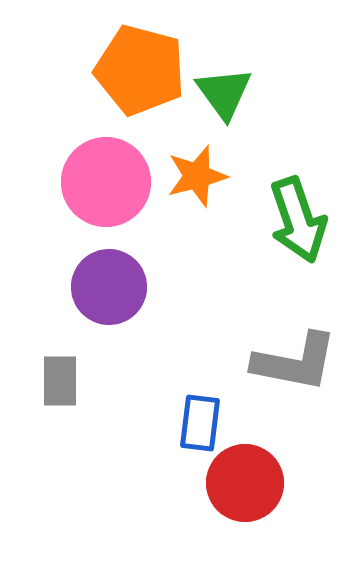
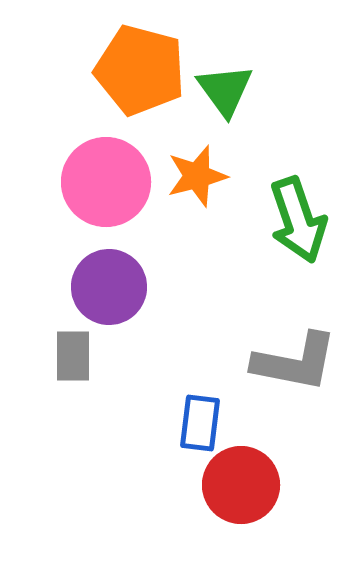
green triangle: moved 1 px right, 3 px up
gray rectangle: moved 13 px right, 25 px up
red circle: moved 4 px left, 2 px down
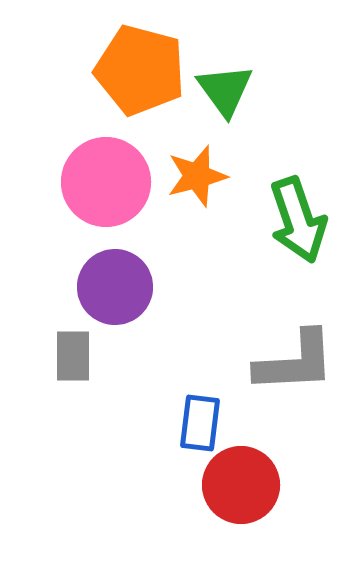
purple circle: moved 6 px right
gray L-shape: rotated 14 degrees counterclockwise
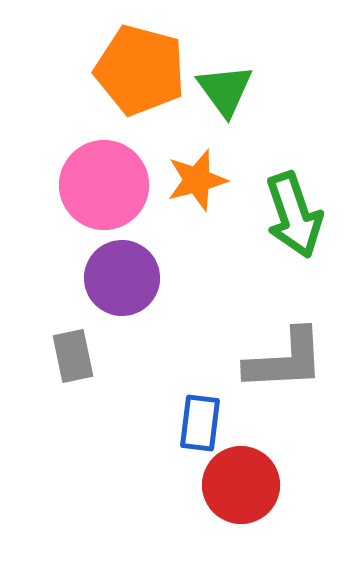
orange star: moved 4 px down
pink circle: moved 2 px left, 3 px down
green arrow: moved 4 px left, 5 px up
purple circle: moved 7 px right, 9 px up
gray rectangle: rotated 12 degrees counterclockwise
gray L-shape: moved 10 px left, 2 px up
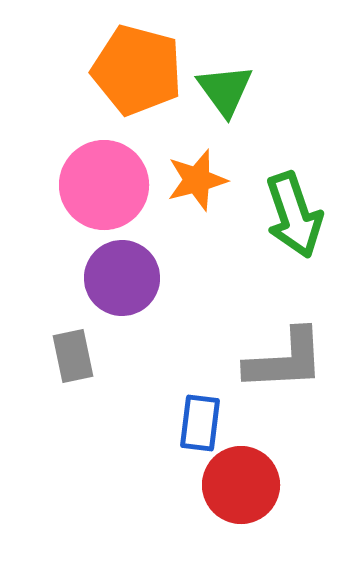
orange pentagon: moved 3 px left
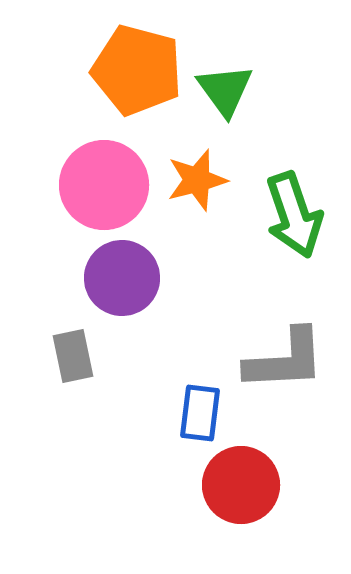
blue rectangle: moved 10 px up
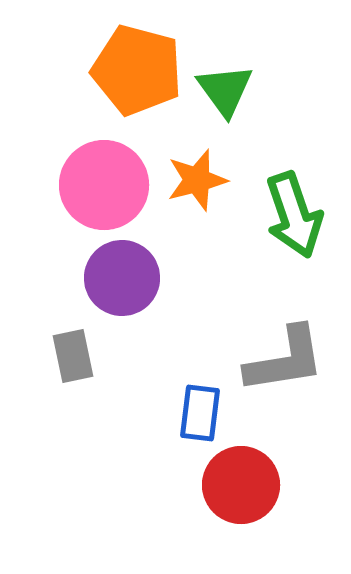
gray L-shape: rotated 6 degrees counterclockwise
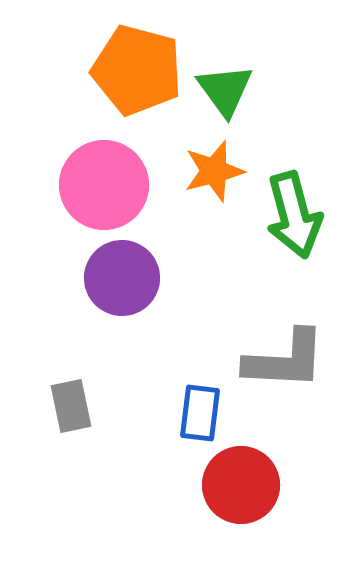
orange star: moved 17 px right, 9 px up
green arrow: rotated 4 degrees clockwise
gray rectangle: moved 2 px left, 50 px down
gray L-shape: rotated 12 degrees clockwise
